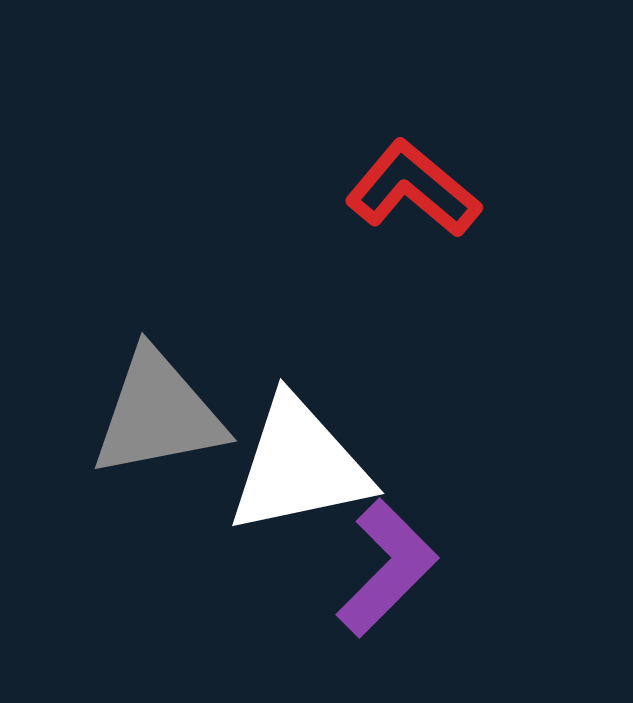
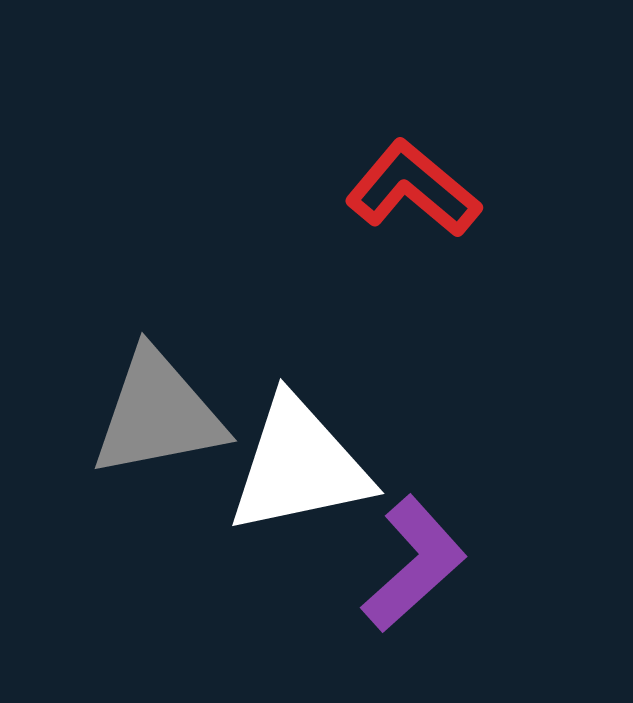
purple L-shape: moved 27 px right, 4 px up; rotated 3 degrees clockwise
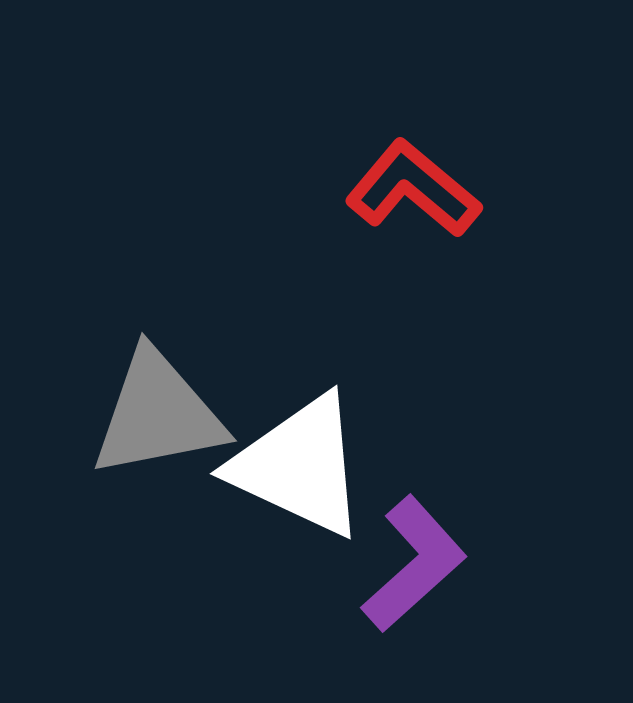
white triangle: rotated 37 degrees clockwise
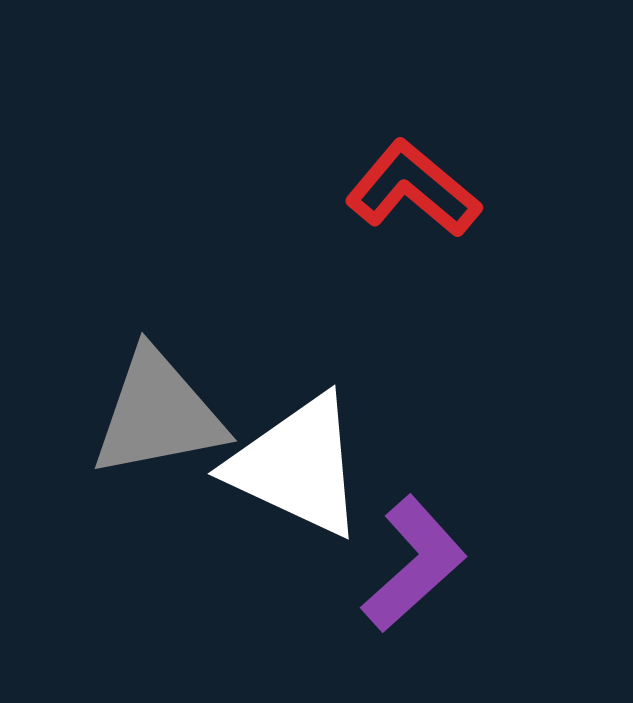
white triangle: moved 2 px left
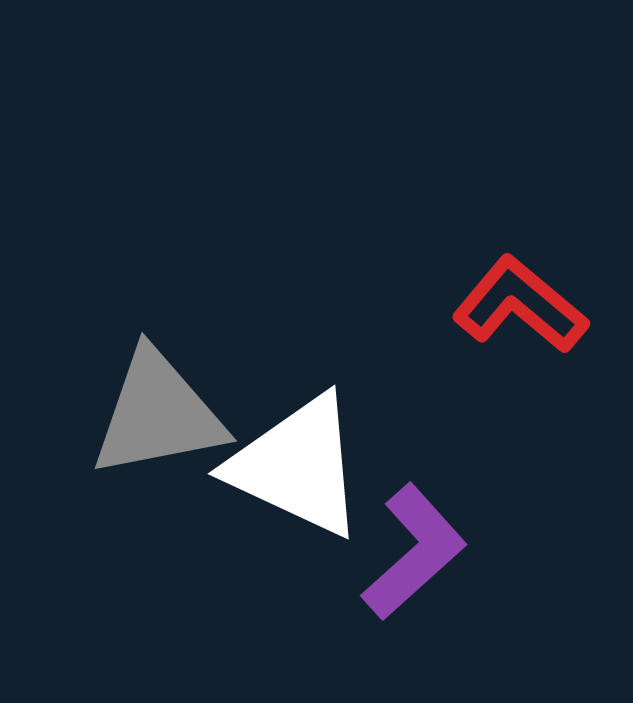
red L-shape: moved 107 px right, 116 px down
purple L-shape: moved 12 px up
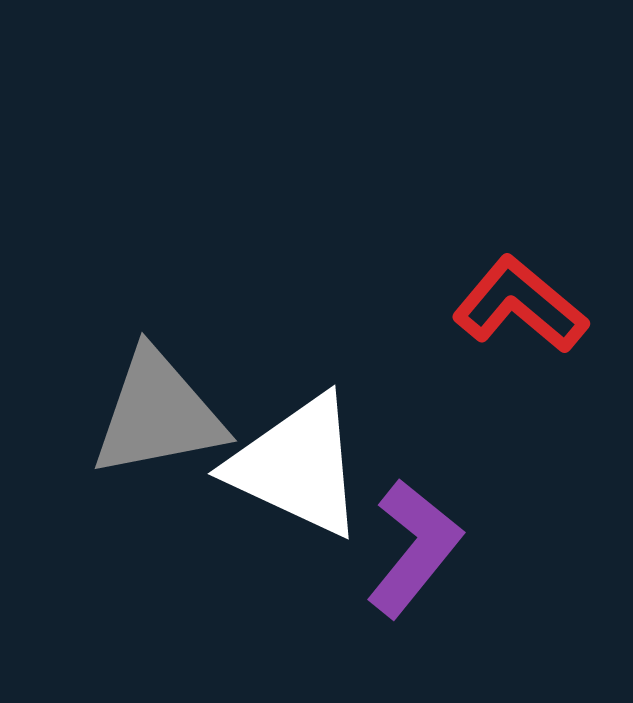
purple L-shape: moved 4 px up; rotated 9 degrees counterclockwise
